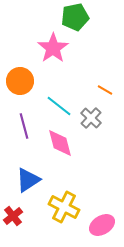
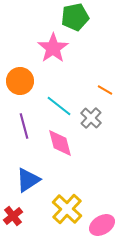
yellow cross: moved 3 px right, 2 px down; rotated 16 degrees clockwise
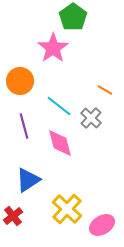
green pentagon: moved 2 px left; rotated 24 degrees counterclockwise
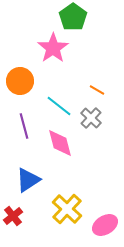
orange line: moved 8 px left
pink ellipse: moved 3 px right
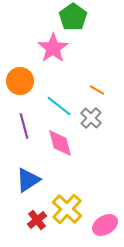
red cross: moved 24 px right, 4 px down
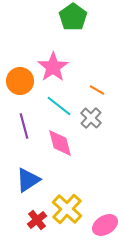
pink star: moved 19 px down
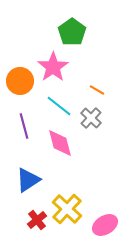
green pentagon: moved 1 px left, 15 px down
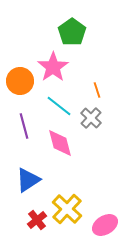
orange line: rotated 42 degrees clockwise
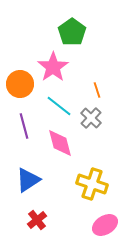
orange circle: moved 3 px down
yellow cross: moved 25 px right, 25 px up; rotated 24 degrees counterclockwise
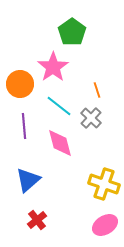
purple line: rotated 10 degrees clockwise
blue triangle: rotated 8 degrees counterclockwise
yellow cross: moved 12 px right
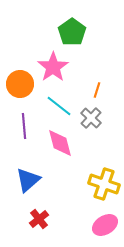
orange line: rotated 35 degrees clockwise
red cross: moved 2 px right, 1 px up
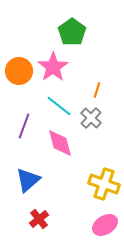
orange circle: moved 1 px left, 13 px up
purple line: rotated 25 degrees clockwise
